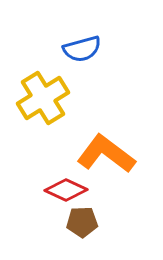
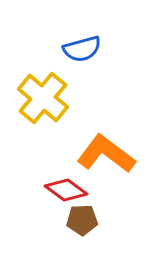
yellow cross: rotated 18 degrees counterclockwise
red diamond: rotated 12 degrees clockwise
brown pentagon: moved 2 px up
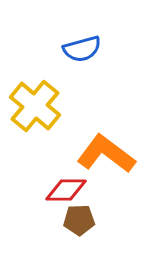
yellow cross: moved 8 px left, 8 px down
red diamond: rotated 36 degrees counterclockwise
brown pentagon: moved 3 px left
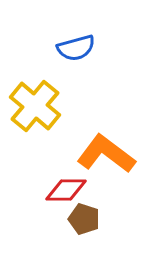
blue semicircle: moved 6 px left, 1 px up
brown pentagon: moved 5 px right, 1 px up; rotated 20 degrees clockwise
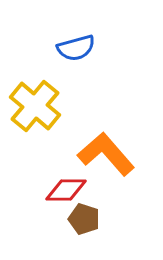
orange L-shape: rotated 12 degrees clockwise
